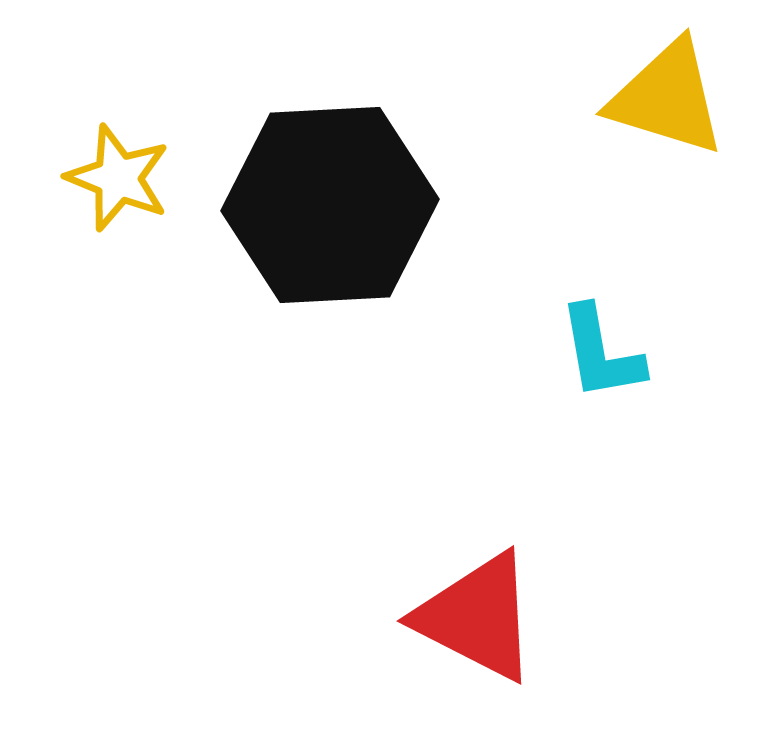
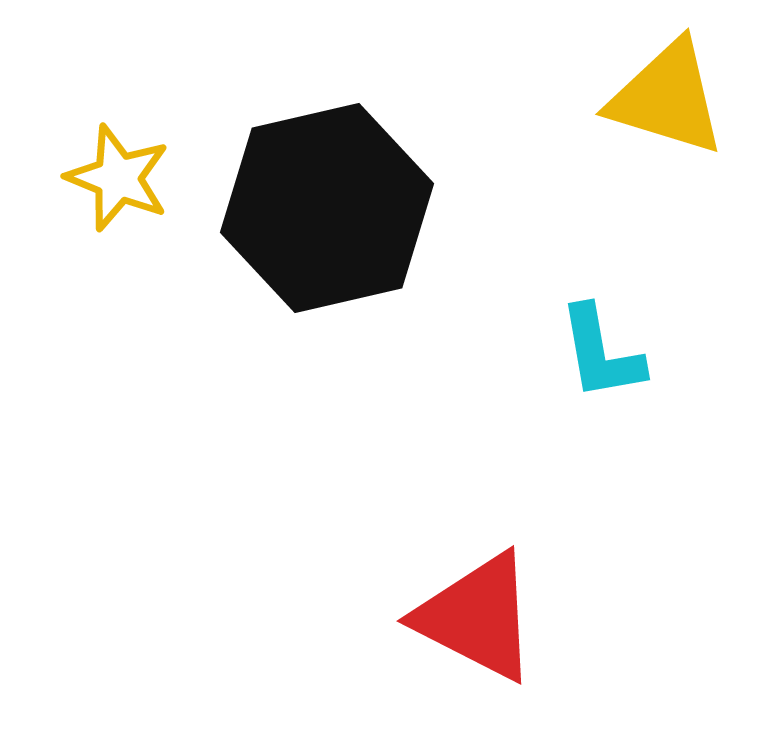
black hexagon: moved 3 px left, 3 px down; rotated 10 degrees counterclockwise
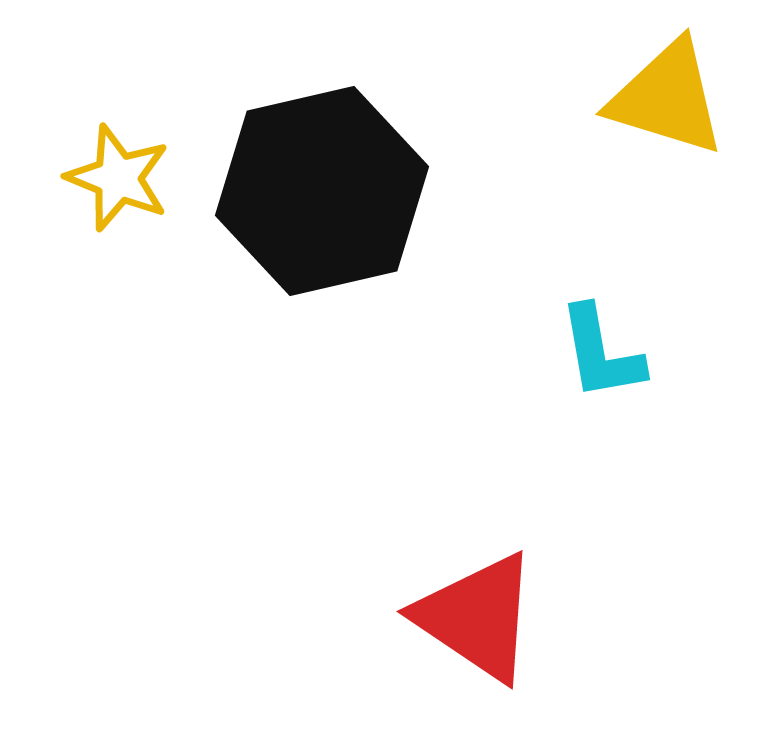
black hexagon: moved 5 px left, 17 px up
red triangle: rotated 7 degrees clockwise
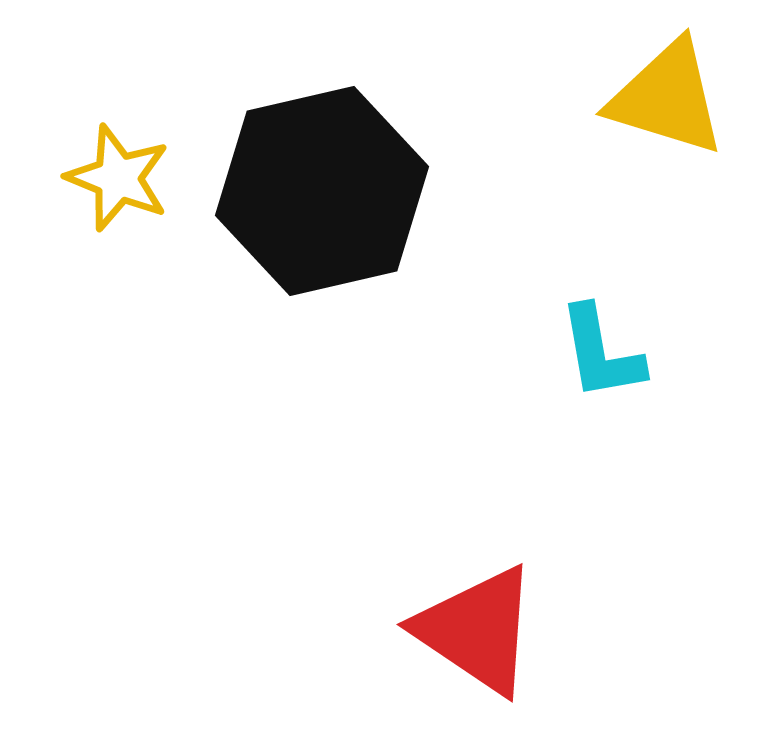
red triangle: moved 13 px down
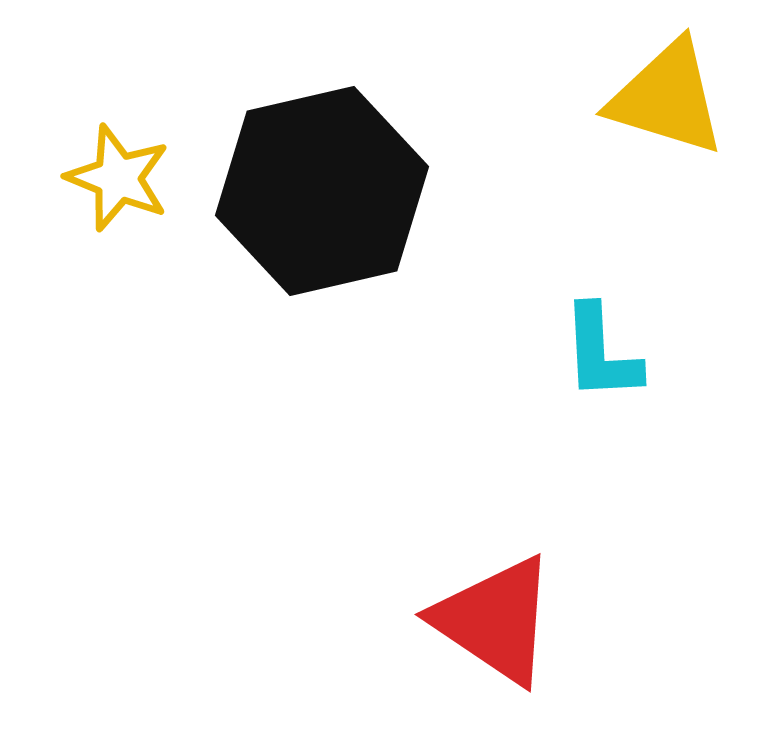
cyan L-shape: rotated 7 degrees clockwise
red triangle: moved 18 px right, 10 px up
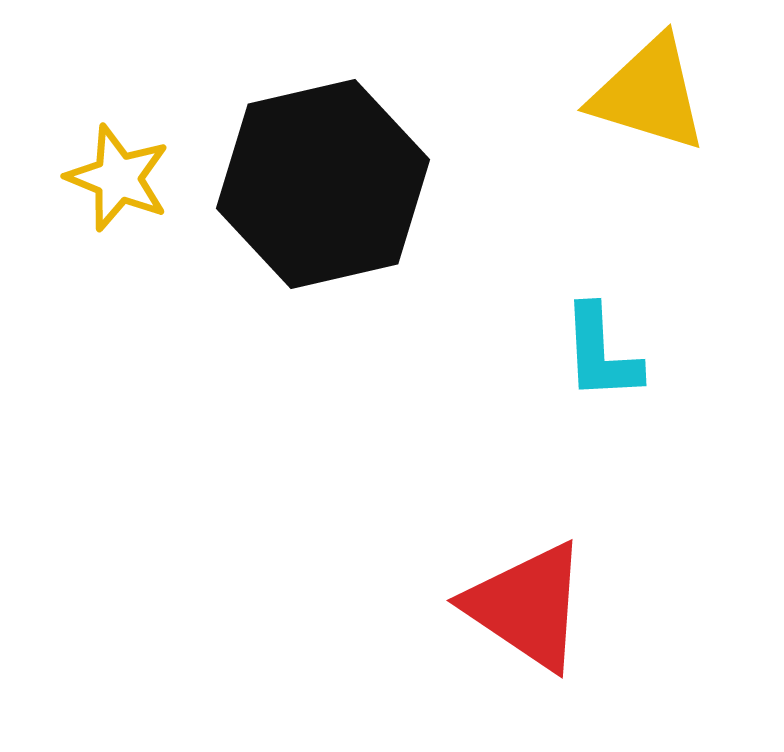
yellow triangle: moved 18 px left, 4 px up
black hexagon: moved 1 px right, 7 px up
red triangle: moved 32 px right, 14 px up
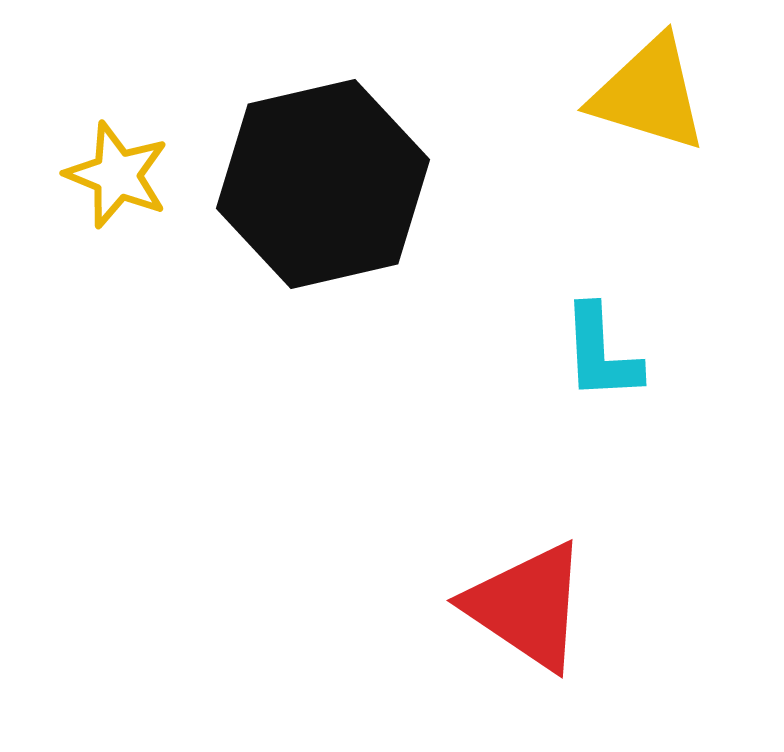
yellow star: moved 1 px left, 3 px up
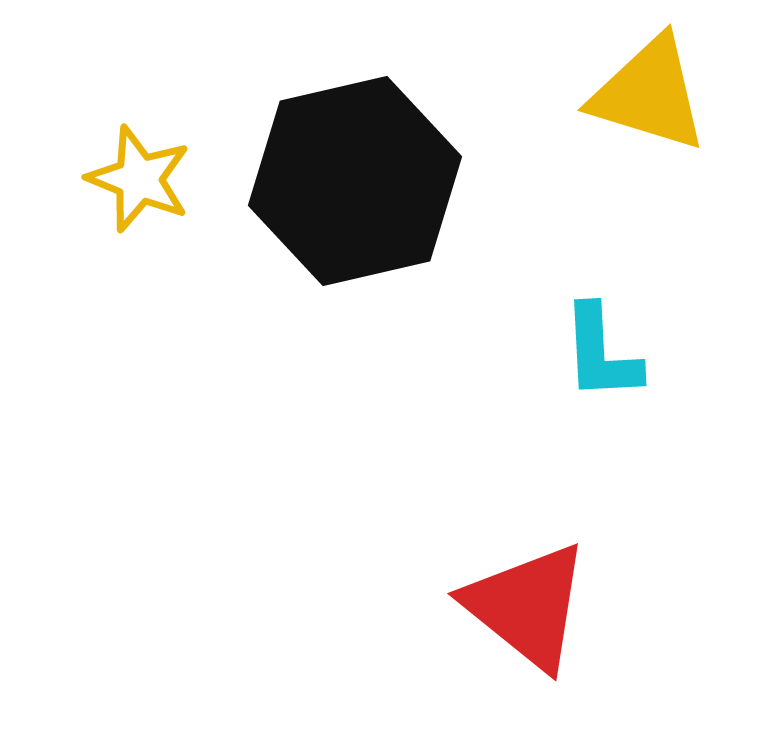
yellow star: moved 22 px right, 4 px down
black hexagon: moved 32 px right, 3 px up
red triangle: rotated 5 degrees clockwise
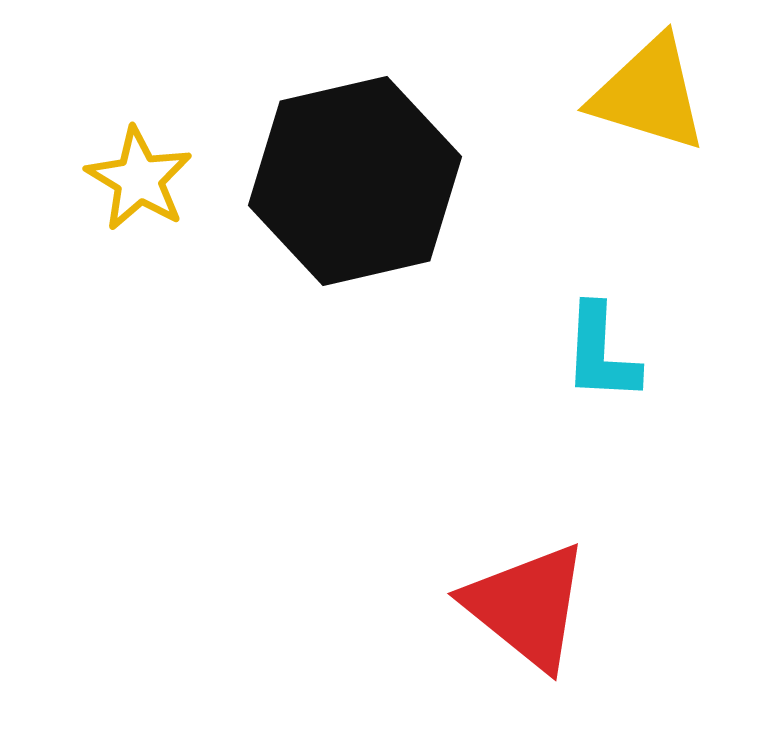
yellow star: rotated 9 degrees clockwise
cyan L-shape: rotated 6 degrees clockwise
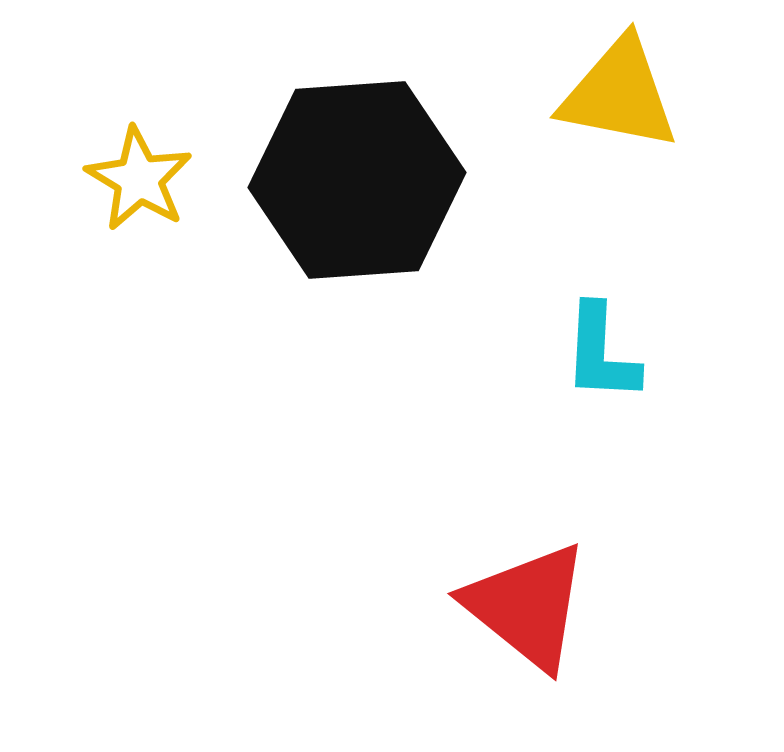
yellow triangle: moved 30 px left; rotated 6 degrees counterclockwise
black hexagon: moved 2 px right, 1 px up; rotated 9 degrees clockwise
